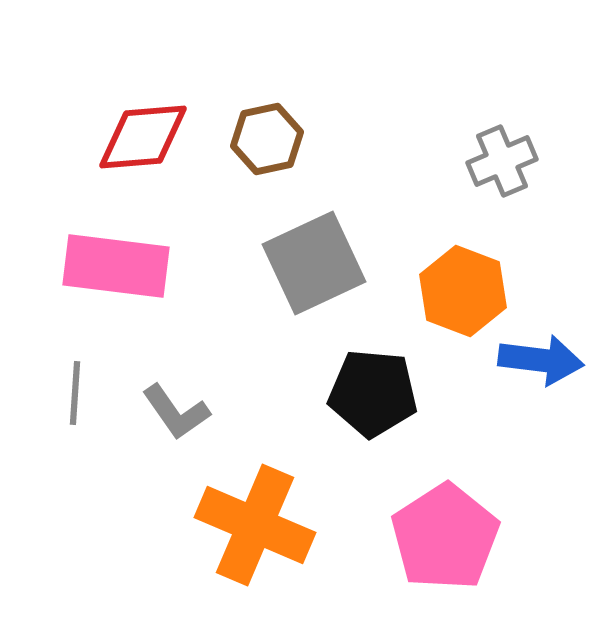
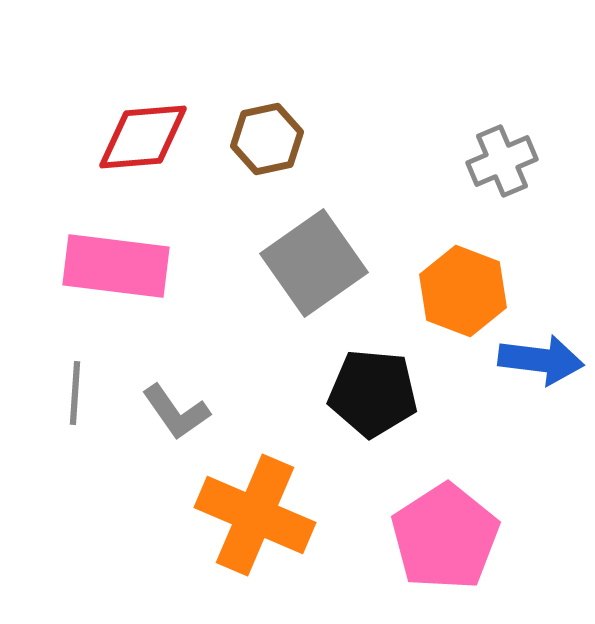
gray square: rotated 10 degrees counterclockwise
orange cross: moved 10 px up
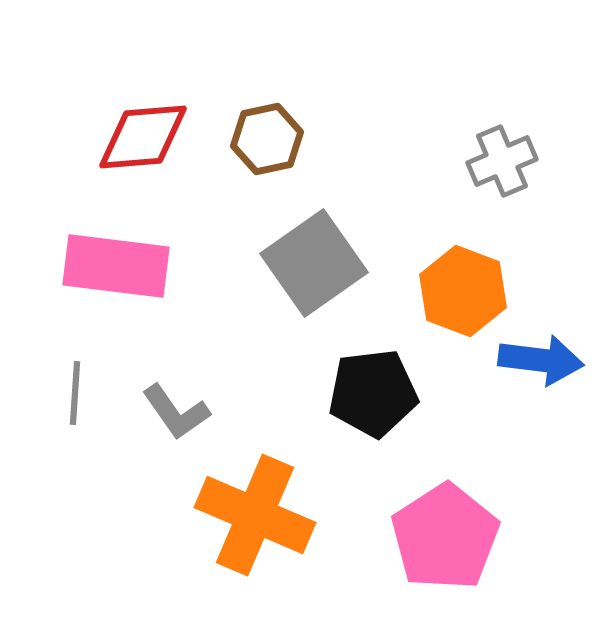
black pentagon: rotated 12 degrees counterclockwise
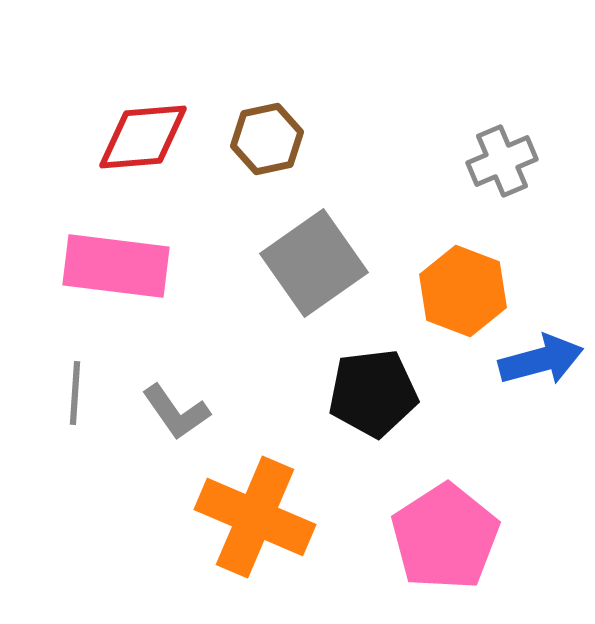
blue arrow: rotated 22 degrees counterclockwise
orange cross: moved 2 px down
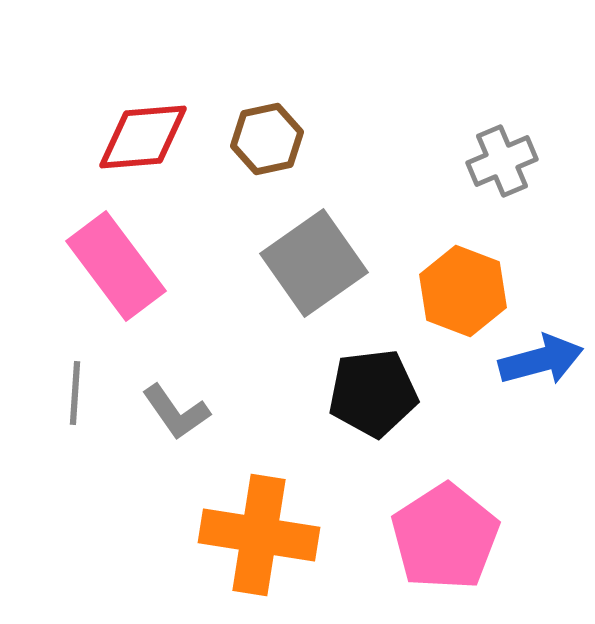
pink rectangle: rotated 46 degrees clockwise
orange cross: moved 4 px right, 18 px down; rotated 14 degrees counterclockwise
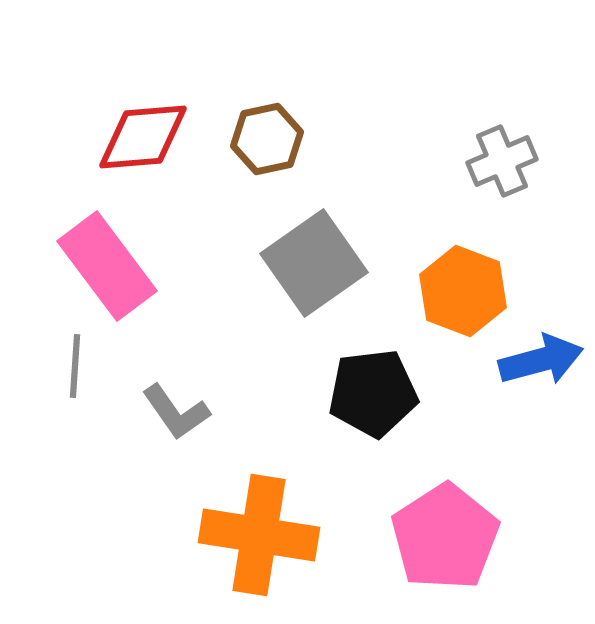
pink rectangle: moved 9 px left
gray line: moved 27 px up
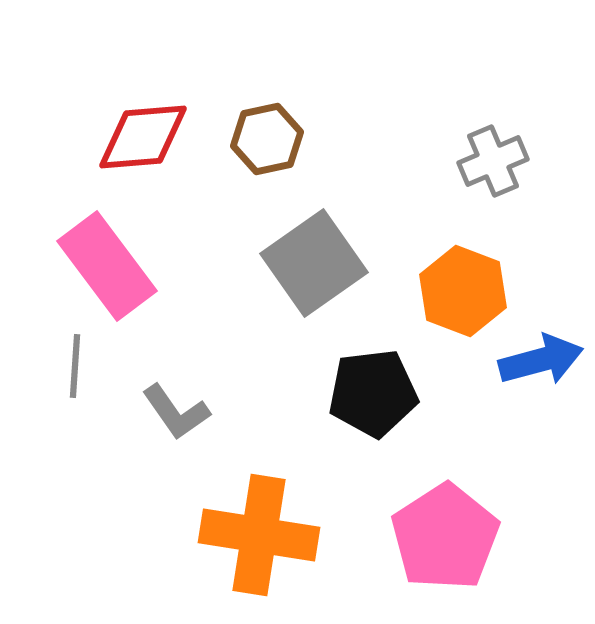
gray cross: moved 9 px left
